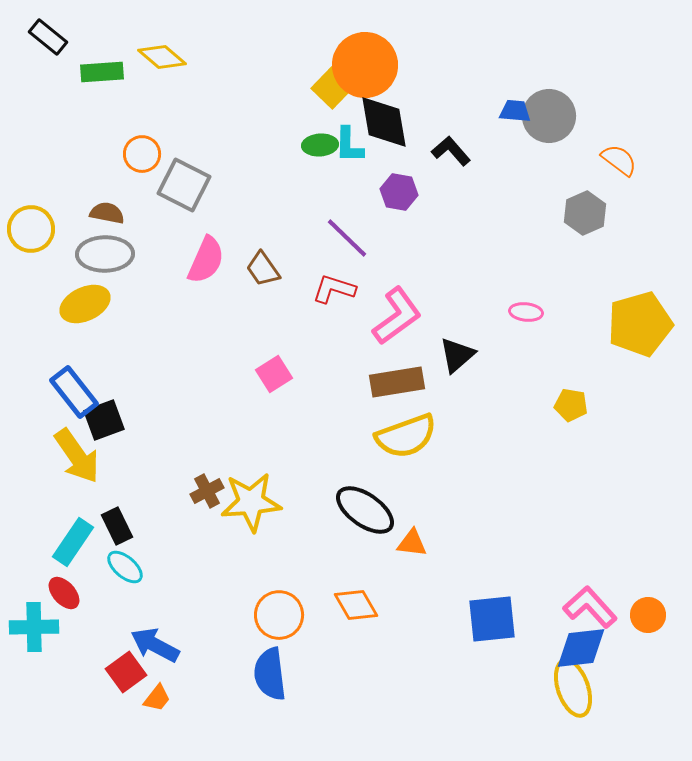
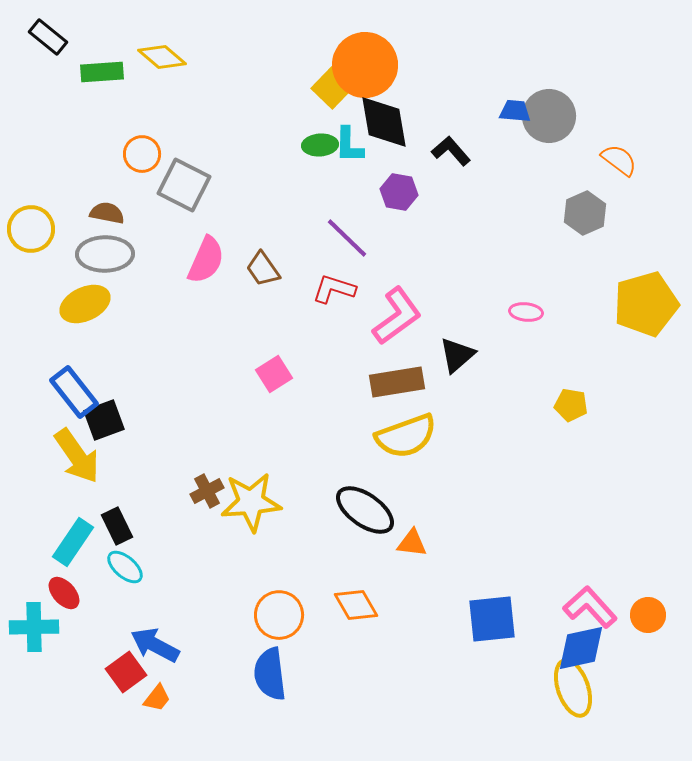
yellow pentagon at (640, 324): moved 6 px right, 20 px up
blue diamond at (581, 648): rotated 6 degrees counterclockwise
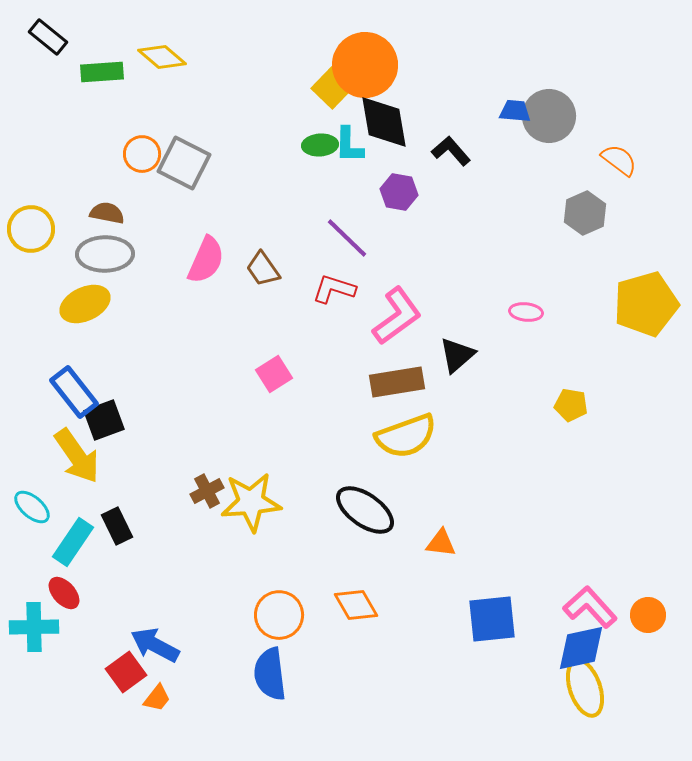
gray square at (184, 185): moved 22 px up
orange triangle at (412, 543): moved 29 px right
cyan ellipse at (125, 567): moved 93 px left, 60 px up
yellow ellipse at (573, 688): moved 12 px right
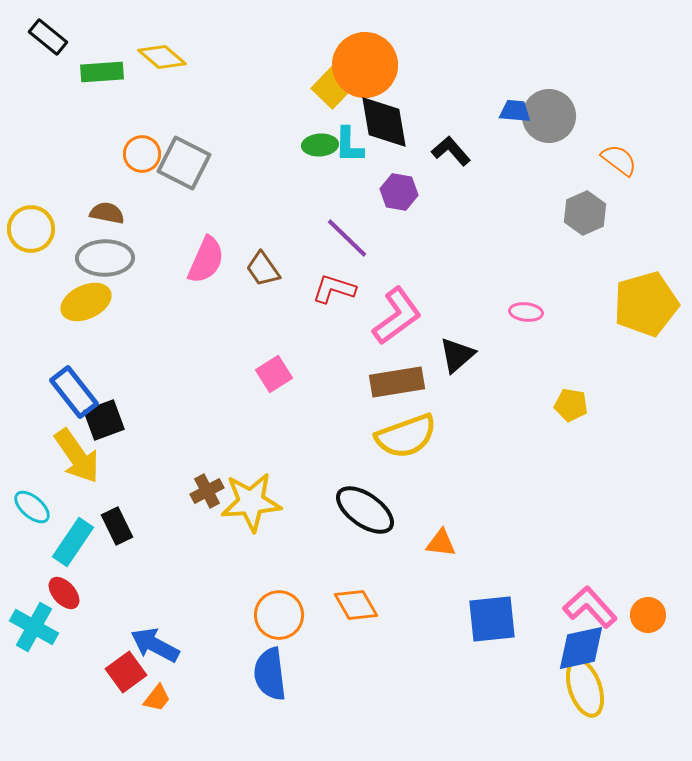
gray ellipse at (105, 254): moved 4 px down
yellow ellipse at (85, 304): moved 1 px right, 2 px up
cyan cross at (34, 627): rotated 30 degrees clockwise
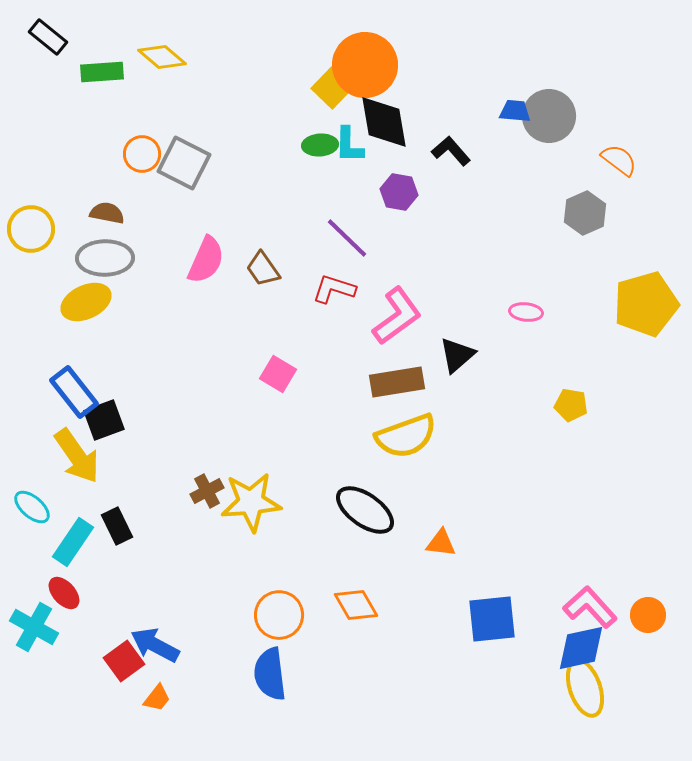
pink square at (274, 374): moved 4 px right; rotated 27 degrees counterclockwise
red square at (126, 672): moved 2 px left, 11 px up
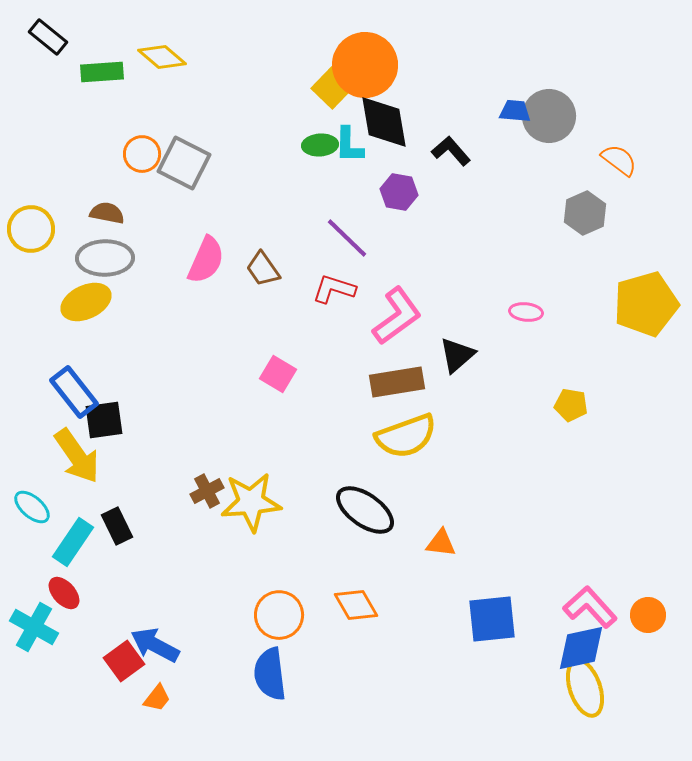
black square at (104, 420): rotated 12 degrees clockwise
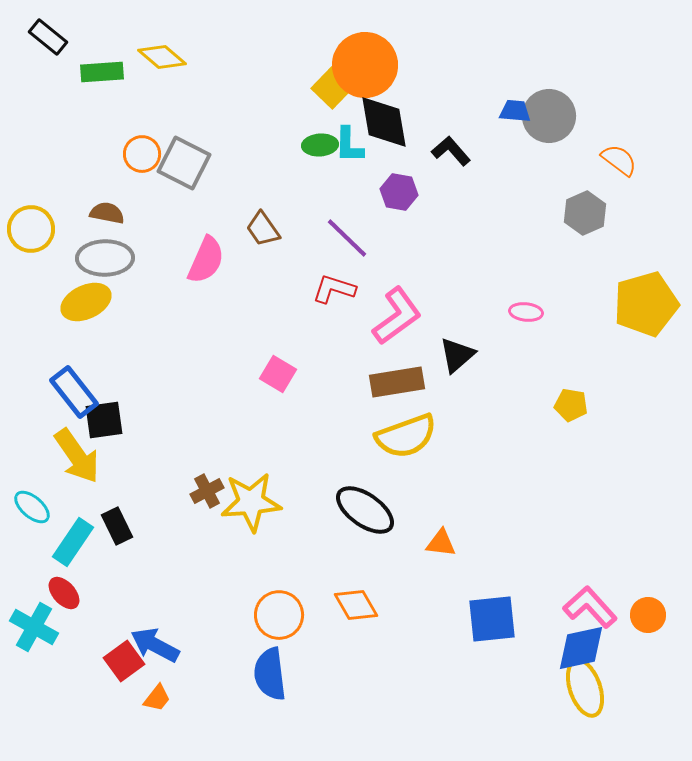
brown trapezoid at (263, 269): moved 40 px up
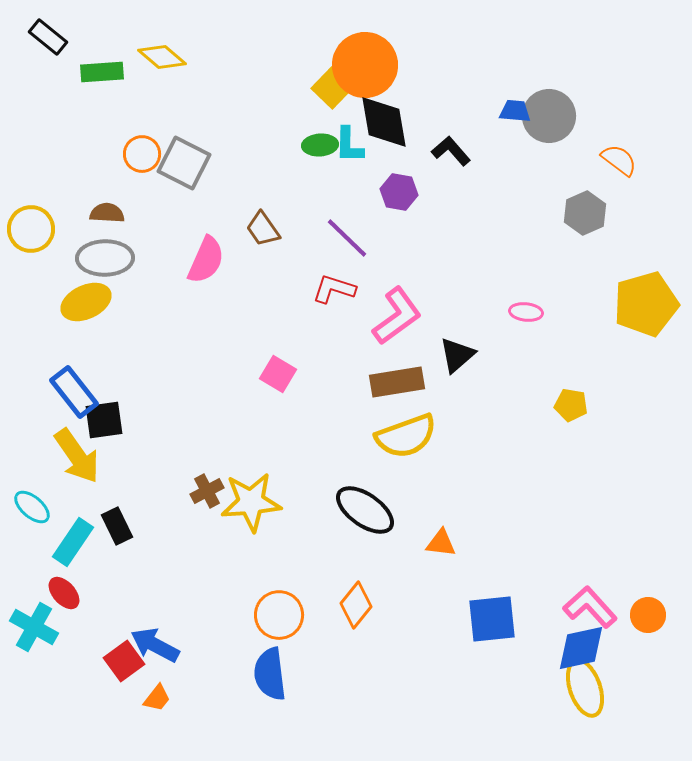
brown semicircle at (107, 213): rotated 8 degrees counterclockwise
orange diamond at (356, 605): rotated 69 degrees clockwise
